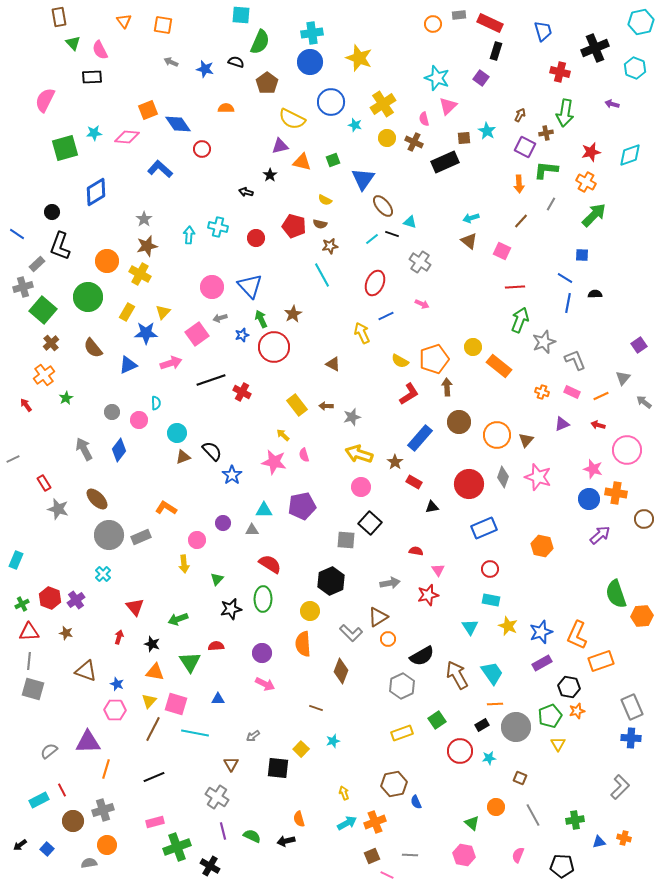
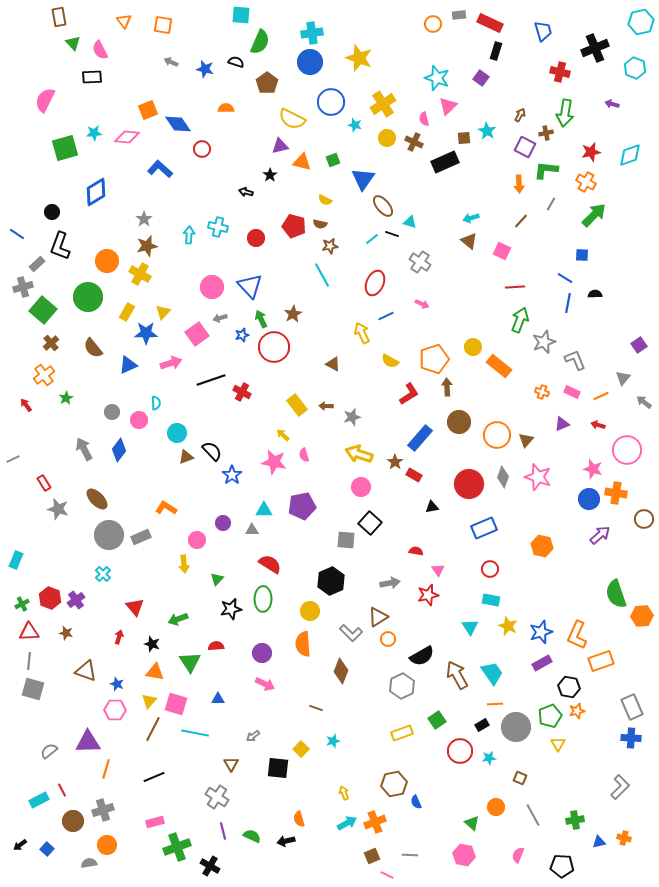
yellow semicircle at (400, 361): moved 10 px left
brown triangle at (183, 457): moved 3 px right
red rectangle at (414, 482): moved 7 px up
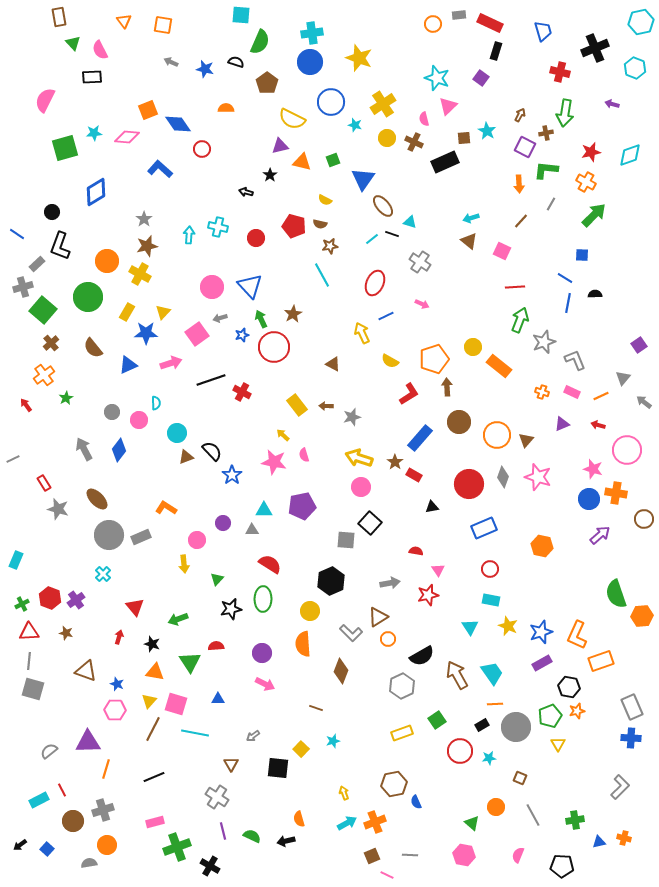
yellow arrow at (359, 454): moved 4 px down
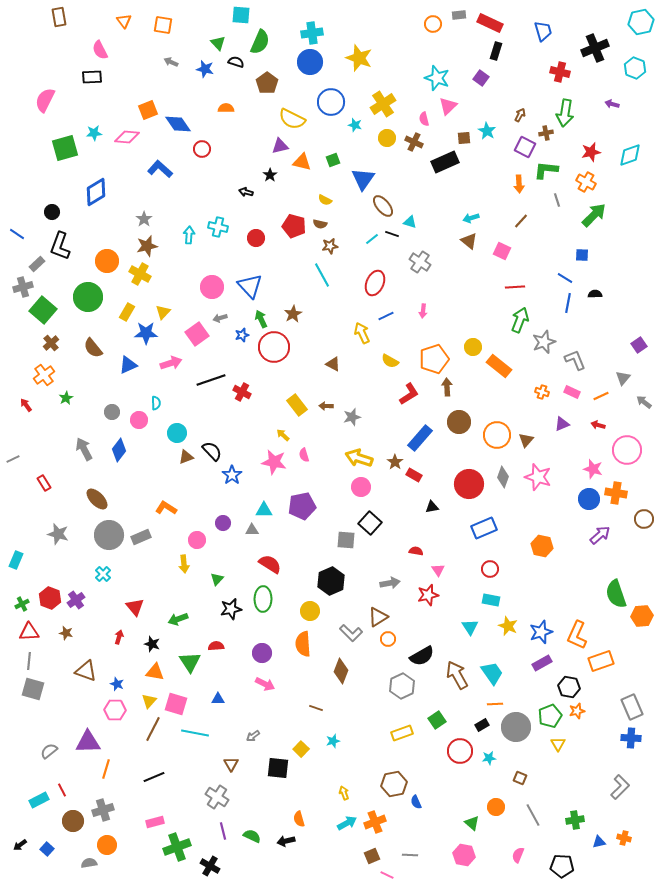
green triangle at (73, 43): moved 145 px right
gray line at (551, 204): moved 6 px right, 4 px up; rotated 48 degrees counterclockwise
pink arrow at (422, 304): moved 1 px right, 7 px down; rotated 72 degrees clockwise
gray star at (58, 509): moved 25 px down
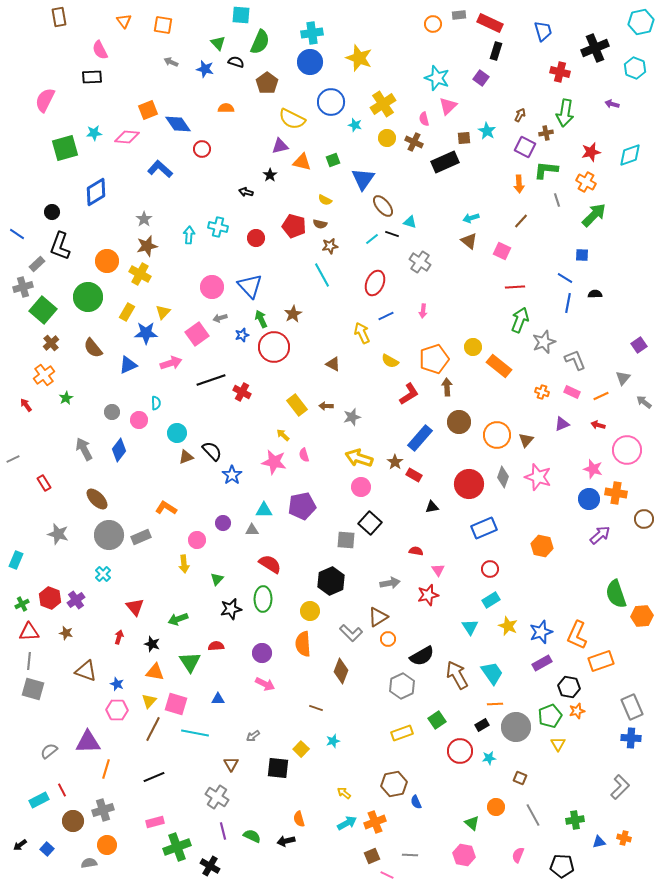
cyan rectangle at (491, 600): rotated 42 degrees counterclockwise
pink hexagon at (115, 710): moved 2 px right
yellow arrow at (344, 793): rotated 32 degrees counterclockwise
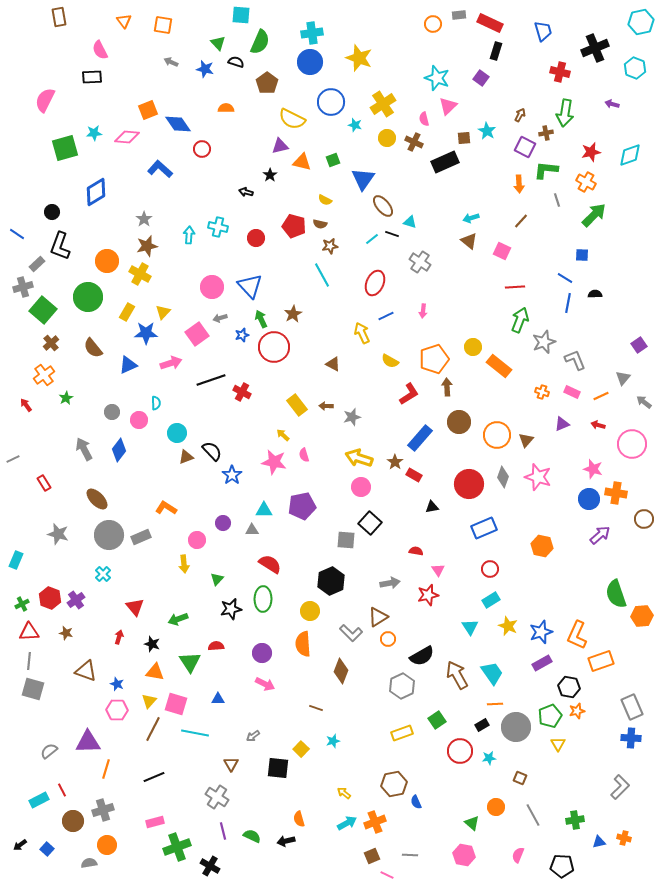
pink circle at (627, 450): moved 5 px right, 6 px up
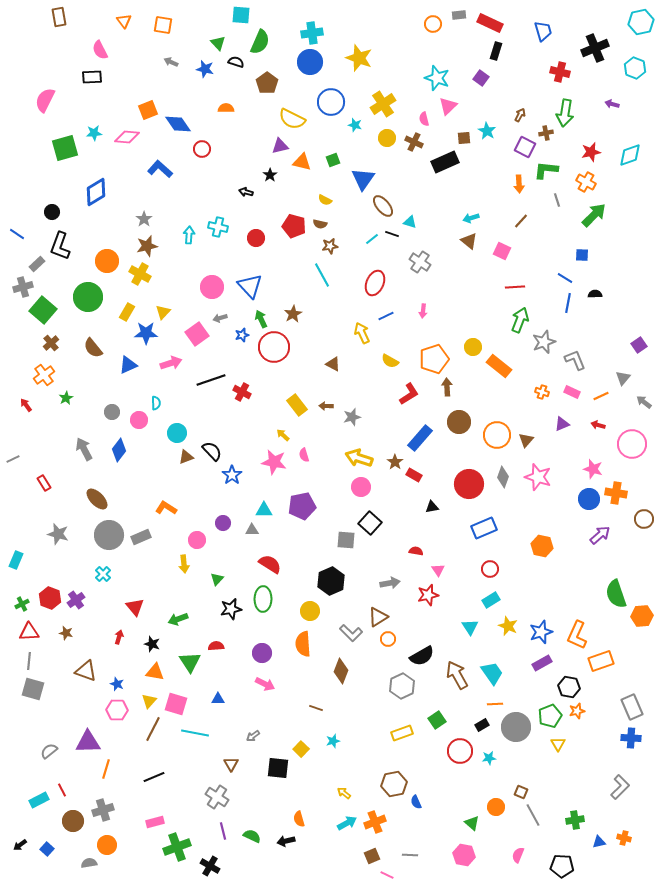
brown square at (520, 778): moved 1 px right, 14 px down
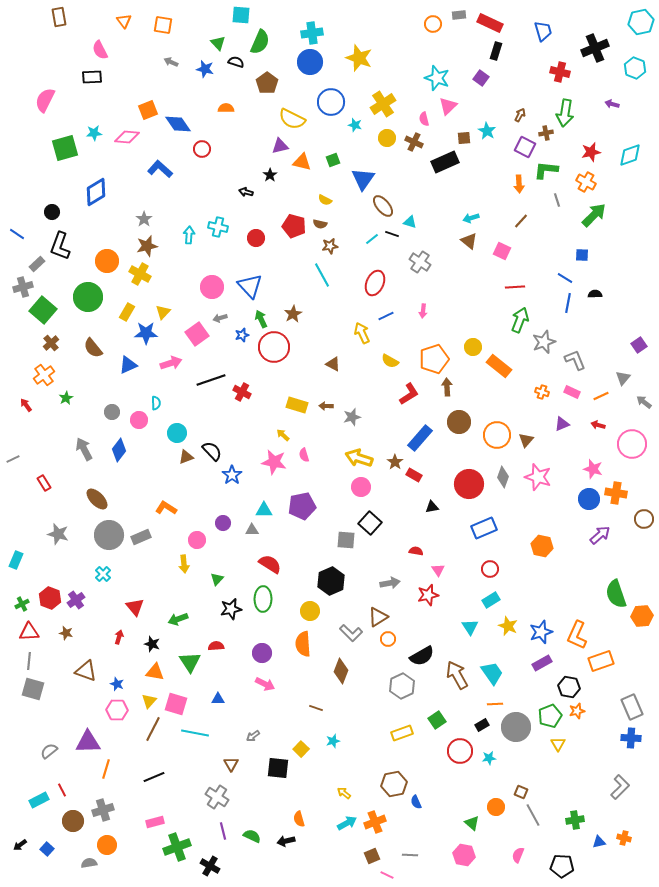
yellow rectangle at (297, 405): rotated 35 degrees counterclockwise
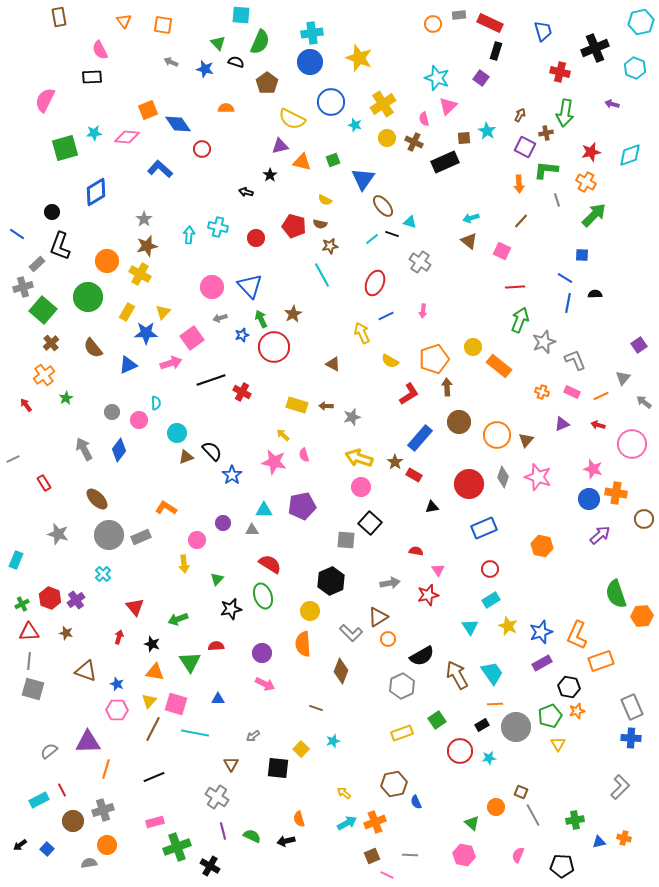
pink square at (197, 334): moved 5 px left, 4 px down
green ellipse at (263, 599): moved 3 px up; rotated 20 degrees counterclockwise
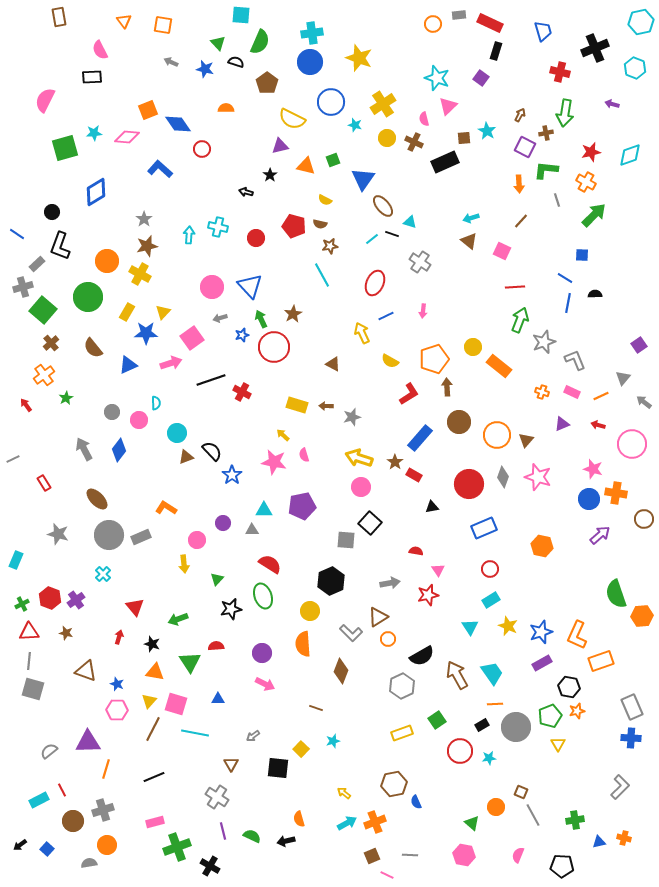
orange triangle at (302, 162): moved 4 px right, 4 px down
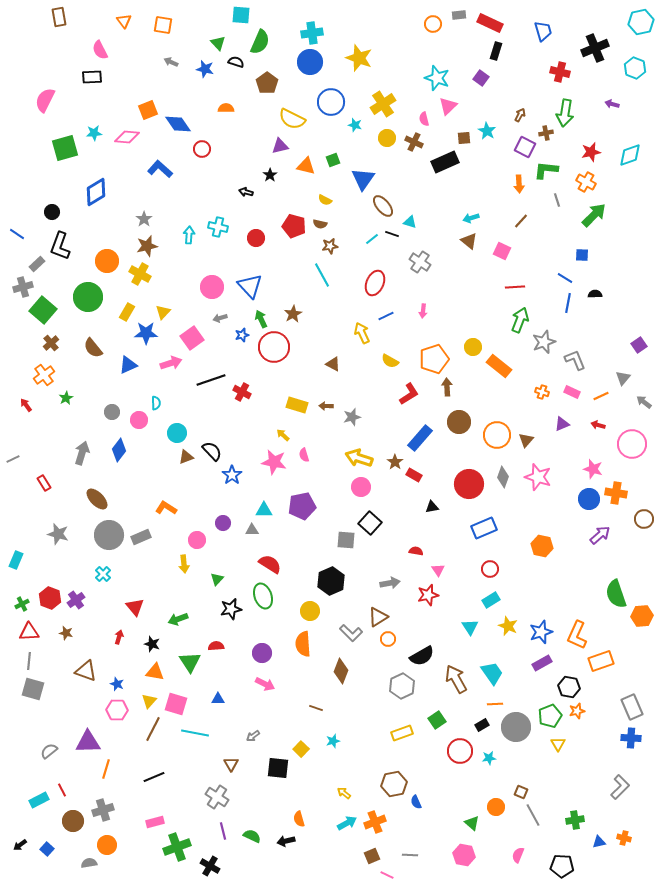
gray arrow at (84, 449): moved 2 px left, 4 px down; rotated 45 degrees clockwise
brown arrow at (457, 675): moved 1 px left, 4 px down
